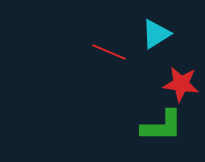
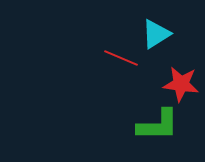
red line: moved 12 px right, 6 px down
green L-shape: moved 4 px left, 1 px up
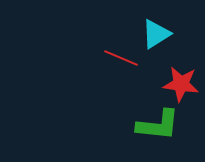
green L-shape: rotated 6 degrees clockwise
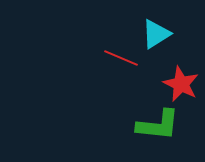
red star: rotated 18 degrees clockwise
